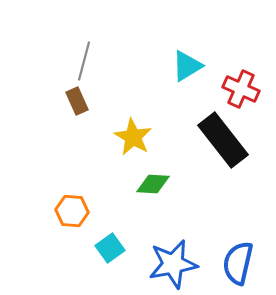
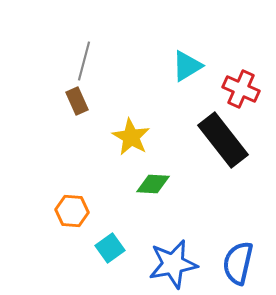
yellow star: moved 2 px left
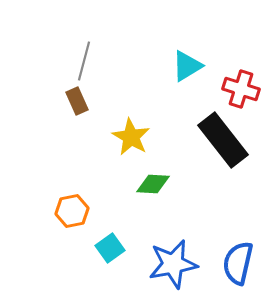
red cross: rotated 6 degrees counterclockwise
orange hexagon: rotated 16 degrees counterclockwise
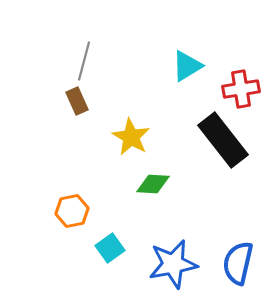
red cross: rotated 27 degrees counterclockwise
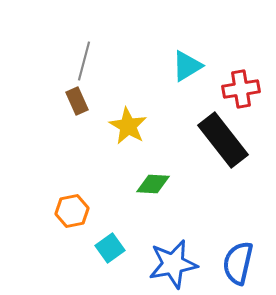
yellow star: moved 3 px left, 11 px up
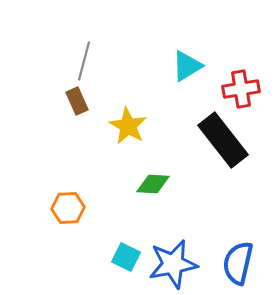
orange hexagon: moved 4 px left, 3 px up; rotated 8 degrees clockwise
cyan square: moved 16 px right, 9 px down; rotated 28 degrees counterclockwise
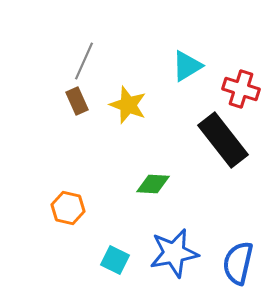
gray line: rotated 9 degrees clockwise
red cross: rotated 27 degrees clockwise
yellow star: moved 21 px up; rotated 9 degrees counterclockwise
orange hexagon: rotated 16 degrees clockwise
cyan square: moved 11 px left, 3 px down
blue star: moved 1 px right, 11 px up
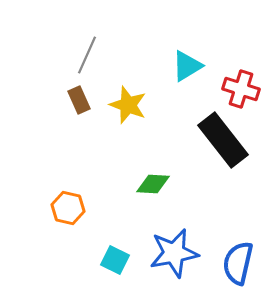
gray line: moved 3 px right, 6 px up
brown rectangle: moved 2 px right, 1 px up
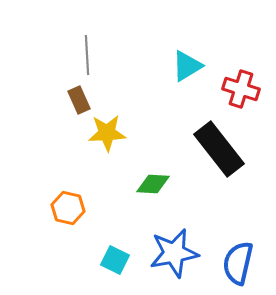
gray line: rotated 27 degrees counterclockwise
yellow star: moved 21 px left, 28 px down; rotated 24 degrees counterclockwise
black rectangle: moved 4 px left, 9 px down
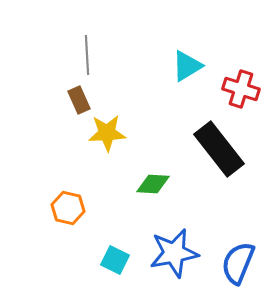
blue semicircle: rotated 9 degrees clockwise
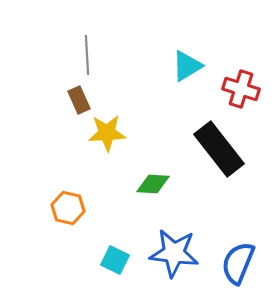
blue star: rotated 18 degrees clockwise
